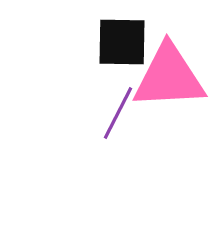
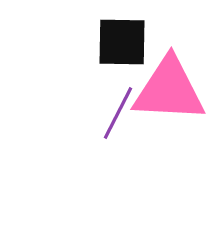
pink triangle: moved 13 px down; rotated 6 degrees clockwise
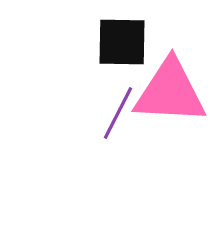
pink triangle: moved 1 px right, 2 px down
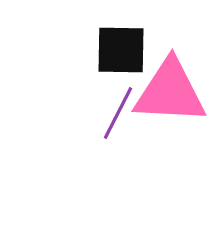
black square: moved 1 px left, 8 px down
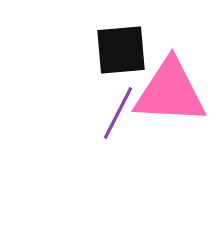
black square: rotated 6 degrees counterclockwise
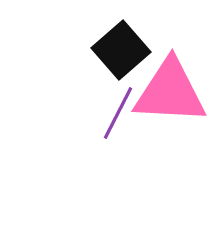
black square: rotated 36 degrees counterclockwise
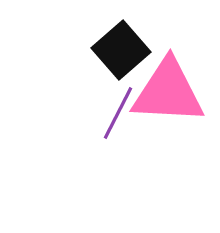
pink triangle: moved 2 px left
